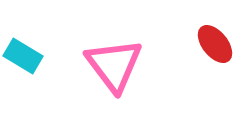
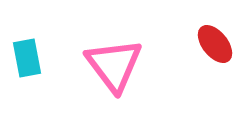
cyan rectangle: moved 4 px right, 2 px down; rotated 48 degrees clockwise
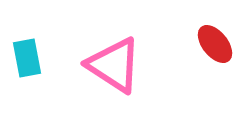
pink triangle: rotated 20 degrees counterclockwise
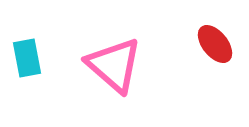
pink triangle: rotated 8 degrees clockwise
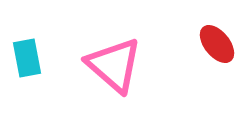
red ellipse: moved 2 px right
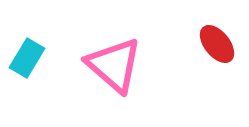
cyan rectangle: rotated 42 degrees clockwise
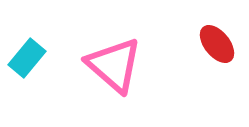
cyan rectangle: rotated 9 degrees clockwise
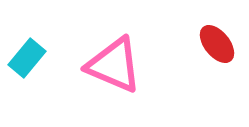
pink triangle: rotated 18 degrees counterclockwise
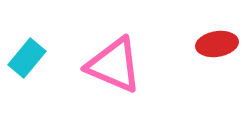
red ellipse: rotated 60 degrees counterclockwise
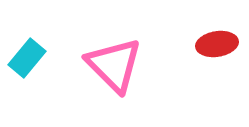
pink triangle: rotated 22 degrees clockwise
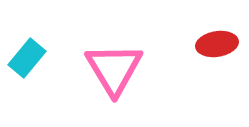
pink triangle: moved 4 px down; rotated 14 degrees clockwise
